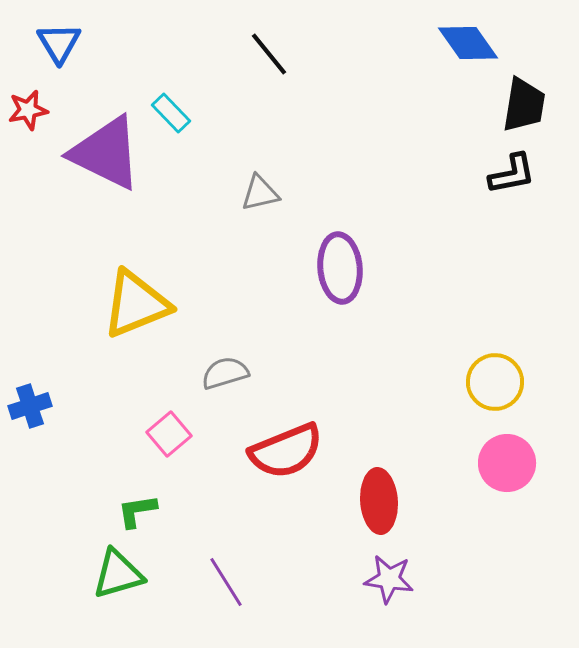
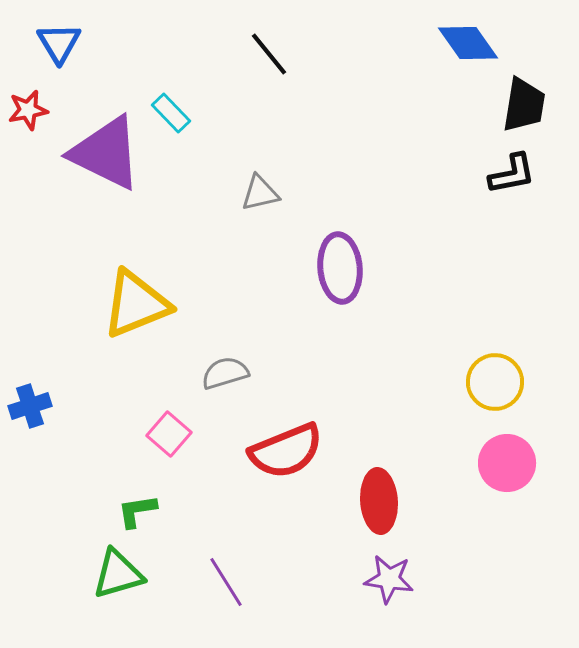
pink square: rotated 9 degrees counterclockwise
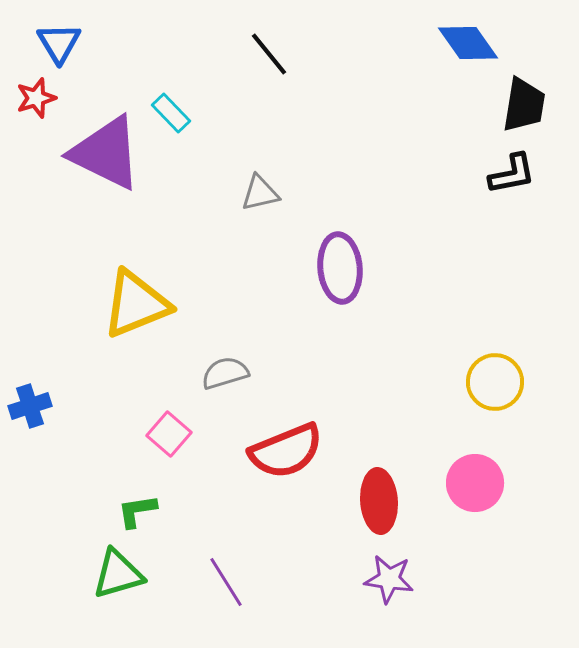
red star: moved 8 px right, 12 px up; rotated 6 degrees counterclockwise
pink circle: moved 32 px left, 20 px down
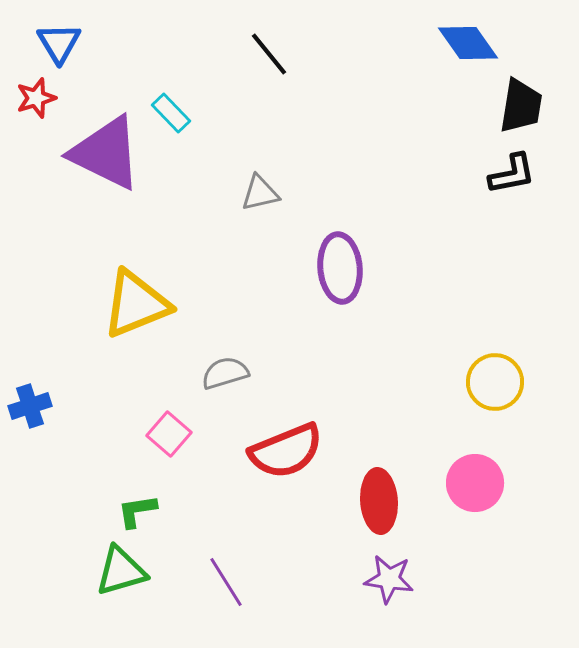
black trapezoid: moved 3 px left, 1 px down
green triangle: moved 3 px right, 3 px up
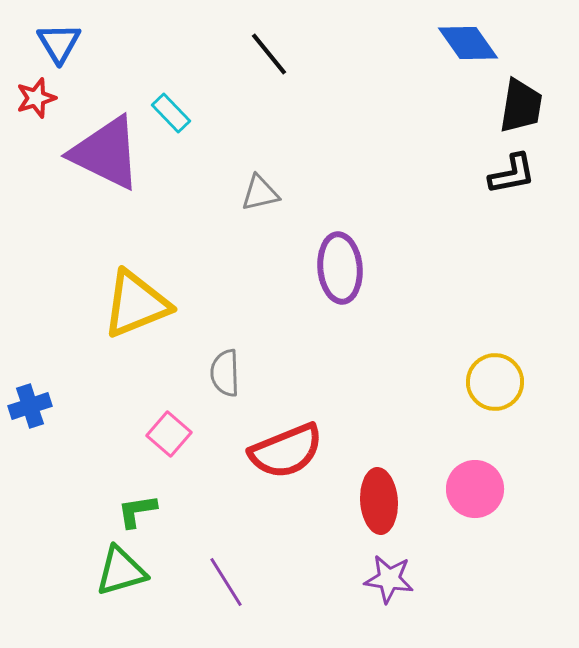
gray semicircle: rotated 75 degrees counterclockwise
pink circle: moved 6 px down
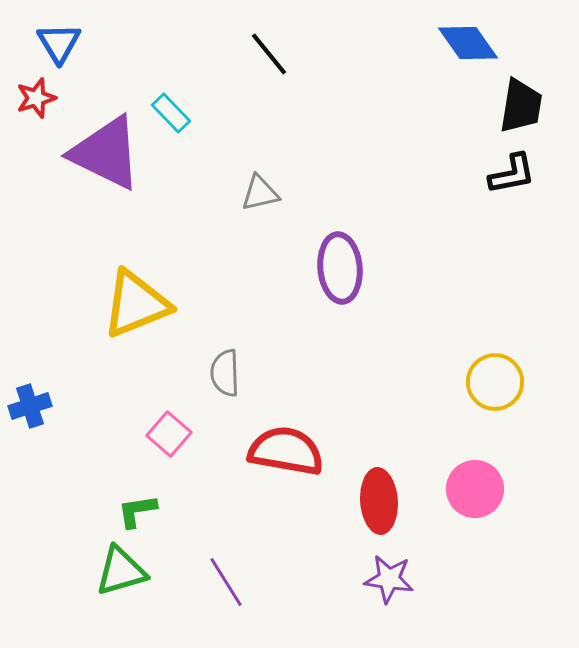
red semicircle: rotated 148 degrees counterclockwise
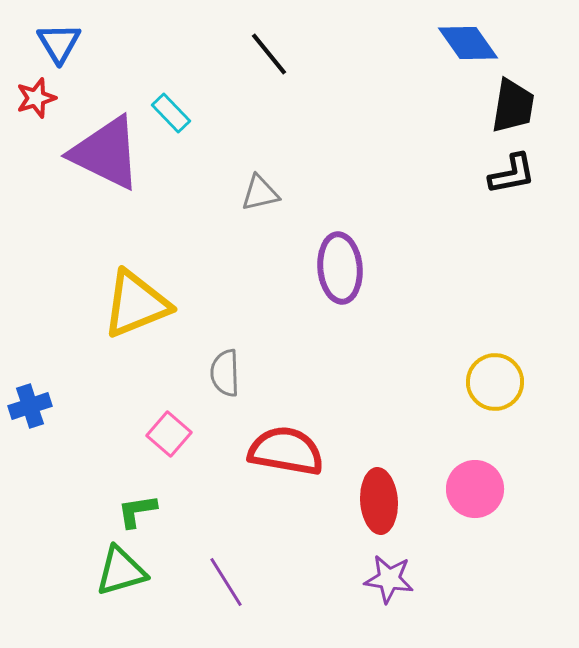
black trapezoid: moved 8 px left
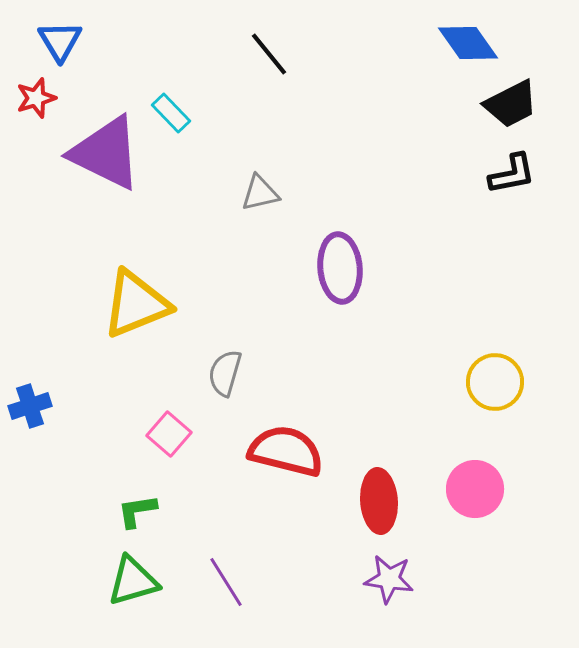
blue triangle: moved 1 px right, 2 px up
black trapezoid: moved 2 px left, 2 px up; rotated 54 degrees clockwise
gray semicircle: rotated 18 degrees clockwise
red semicircle: rotated 4 degrees clockwise
green triangle: moved 12 px right, 10 px down
